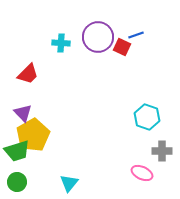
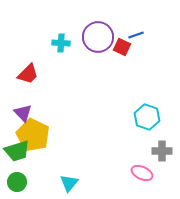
yellow pentagon: rotated 16 degrees counterclockwise
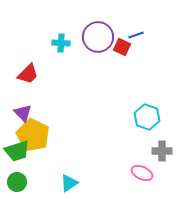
cyan triangle: rotated 18 degrees clockwise
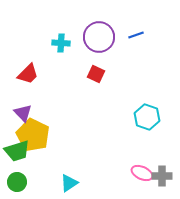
purple circle: moved 1 px right
red square: moved 26 px left, 27 px down
gray cross: moved 25 px down
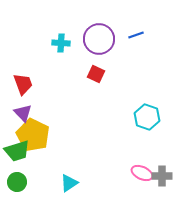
purple circle: moved 2 px down
red trapezoid: moved 5 px left, 10 px down; rotated 65 degrees counterclockwise
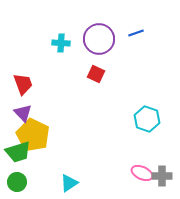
blue line: moved 2 px up
cyan hexagon: moved 2 px down
green trapezoid: moved 1 px right, 1 px down
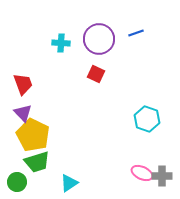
green trapezoid: moved 19 px right, 10 px down
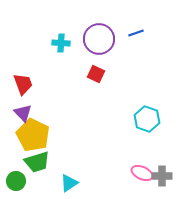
green circle: moved 1 px left, 1 px up
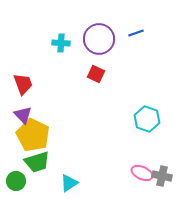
purple triangle: moved 2 px down
gray cross: rotated 12 degrees clockwise
